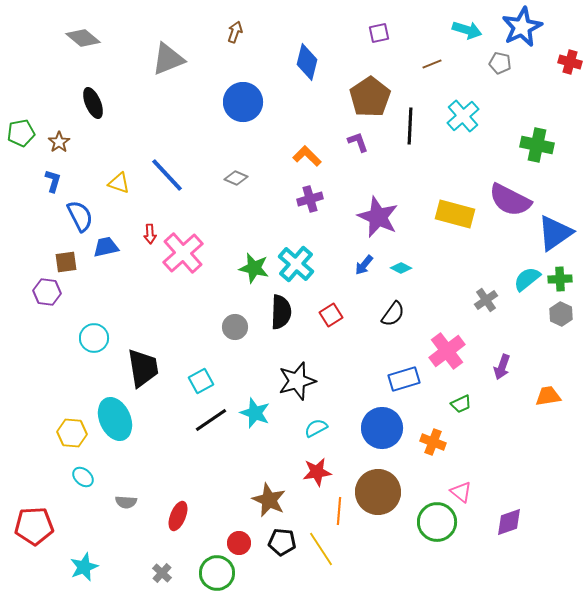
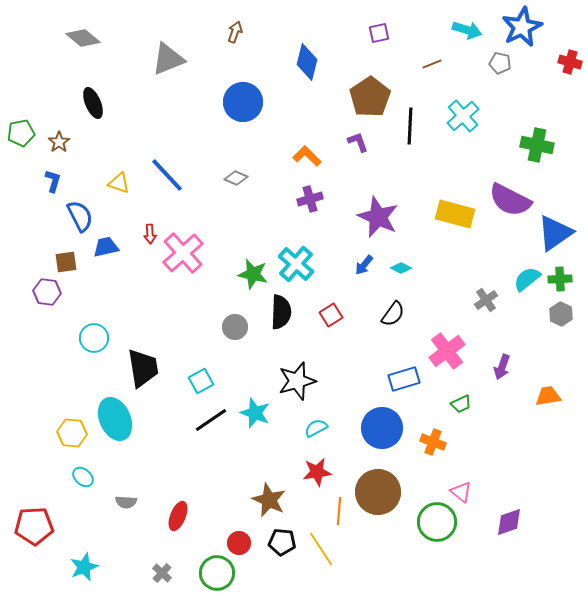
green star at (254, 268): moved 1 px left, 6 px down
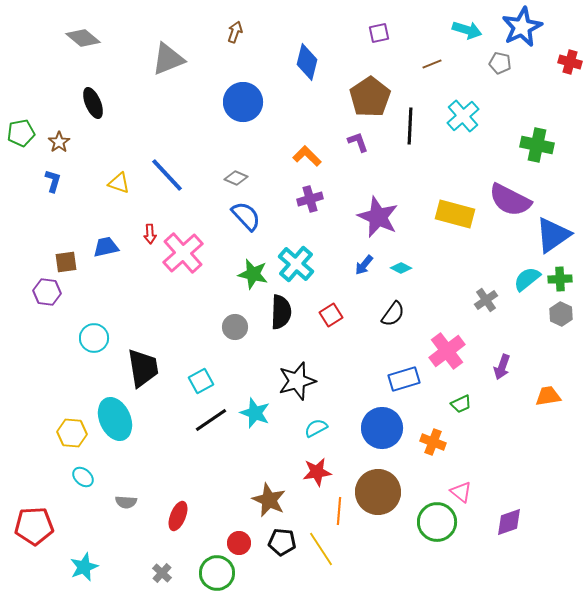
blue semicircle at (80, 216): moved 166 px right; rotated 16 degrees counterclockwise
blue triangle at (555, 233): moved 2 px left, 2 px down
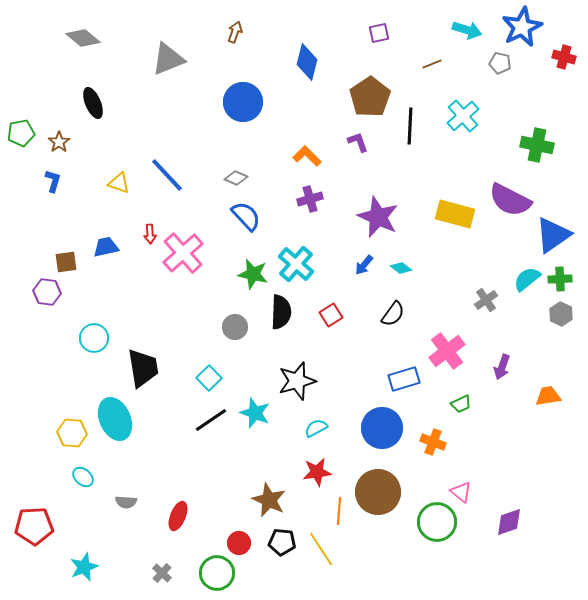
red cross at (570, 62): moved 6 px left, 5 px up
cyan diamond at (401, 268): rotated 10 degrees clockwise
cyan square at (201, 381): moved 8 px right, 3 px up; rotated 15 degrees counterclockwise
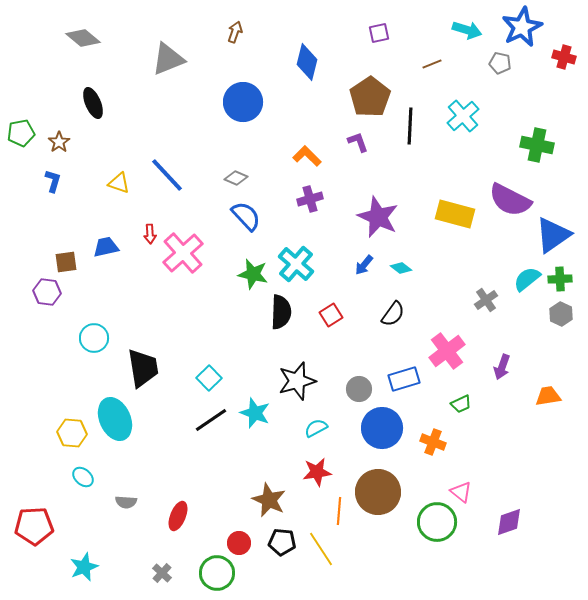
gray circle at (235, 327): moved 124 px right, 62 px down
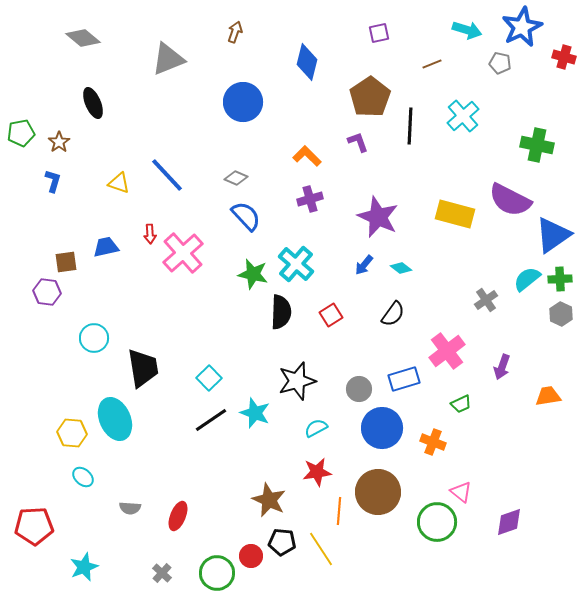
gray semicircle at (126, 502): moved 4 px right, 6 px down
red circle at (239, 543): moved 12 px right, 13 px down
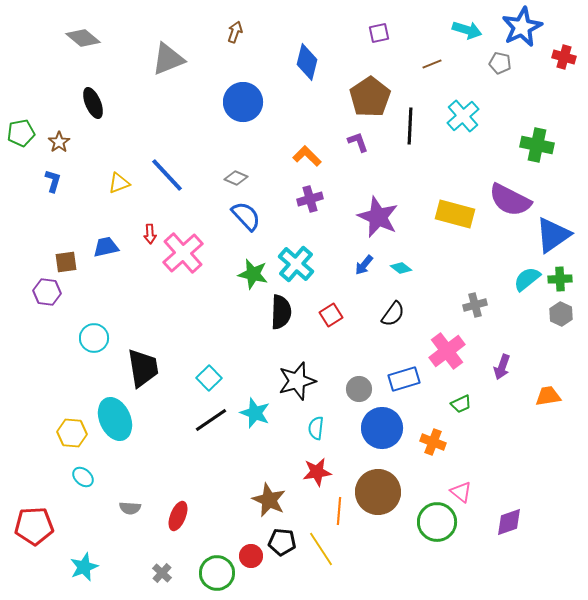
yellow triangle at (119, 183): rotated 40 degrees counterclockwise
gray cross at (486, 300): moved 11 px left, 5 px down; rotated 20 degrees clockwise
cyan semicircle at (316, 428): rotated 55 degrees counterclockwise
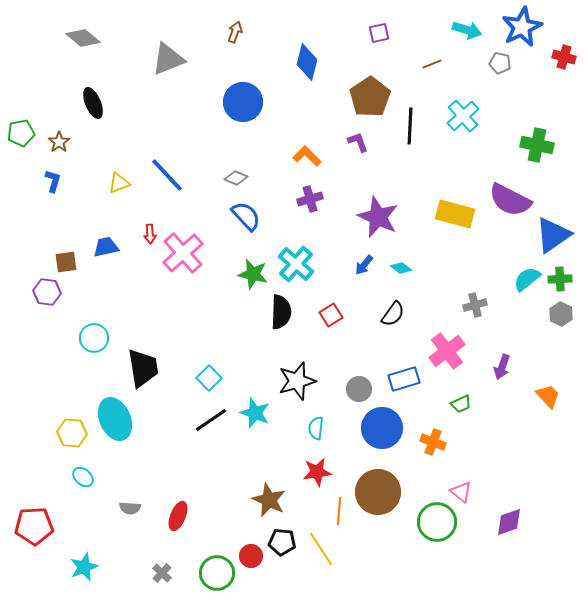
orange trapezoid at (548, 396): rotated 56 degrees clockwise
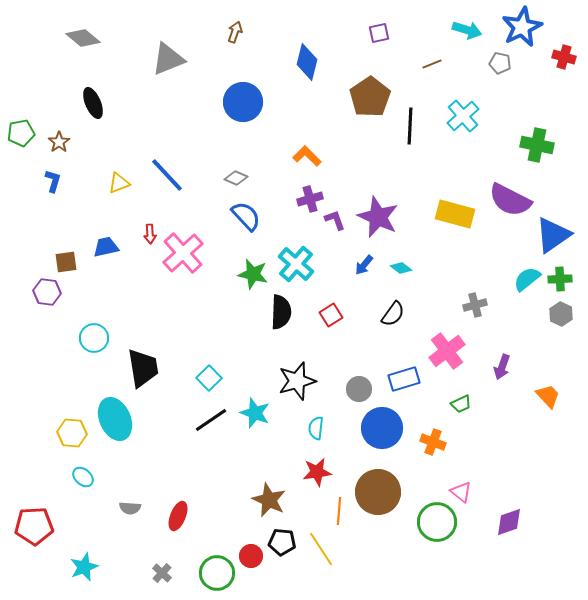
purple L-shape at (358, 142): moved 23 px left, 78 px down
